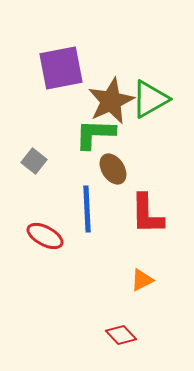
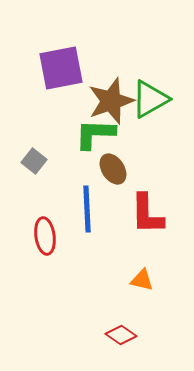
brown star: rotated 6 degrees clockwise
red ellipse: rotated 54 degrees clockwise
orange triangle: rotated 40 degrees clockwise
red diamond: rotated 12 degrees counterclockwise
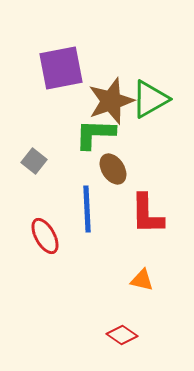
red ellipse: rotated 21 degrees counterclockwise
red diamond: moved 1 px right
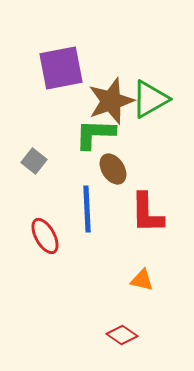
red L-shape: moved 1 px up
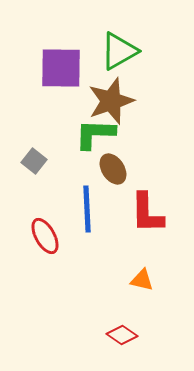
purple square: rotated 12 degrees clockwise
green triangle: moved 31 px left, 48 px up
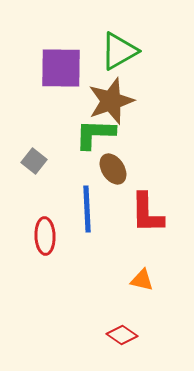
red ellipse: rotated 27 degrees clockwise
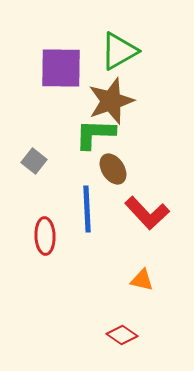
red L-shape: rotated 42 degrees counterclockwise
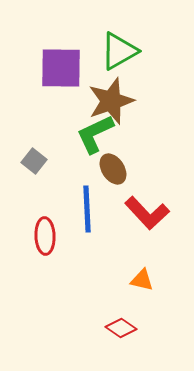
green L-shape: rotated 27 degrees counterclockwise
red diamond: moved 1 px left, 7 px up
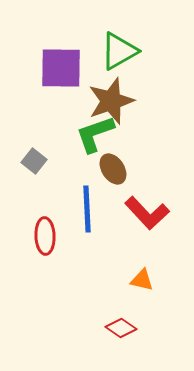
green L-shape: rotated 6 degrees clockwise
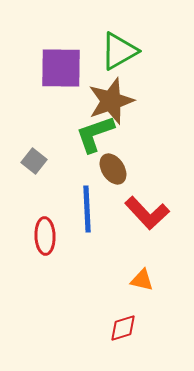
red diamond: moved 2 px right; rotated 52 degrees counterclockwise
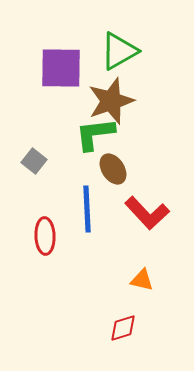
green L-shape: rotated 12 degrees clockwise
